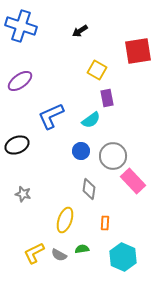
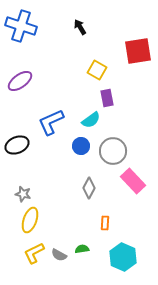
black arrow: moved 4 px up; rotated 91 degrees clockwise
blue L-shape: moved 6 px down
blue circle: moved 5 px up
gray circle: moved 5 px up
gray diamond: moved 1 px up; rotated 20 degrees clockwise
yellow ellipse: moved 35 px left
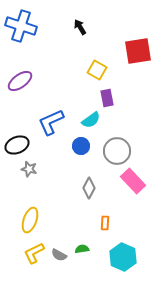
gray circle: moved 4 px right
gray star: moved 6 px right, 25 px up
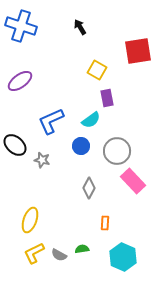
blue L-shape: moved 1 px up
black ellipse: moved 2 px left; rotated 65 degrees clockwise
gray star: moved 13 px right, 9 px up
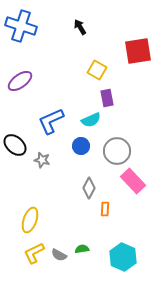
cyan semicircle: rotated 12 degrees clockwise
orange rectangle: moved 14 px up
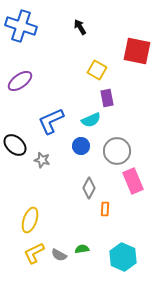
red square: moved 1 px left; rotated 20 degrees clockwise
pink rectangle: rotated 20 degrees clockwise
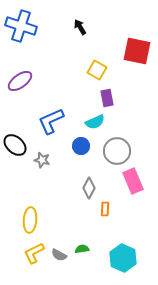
cyan semicircle: moved 4 px right, 2 px down
yellow ellipse: rotated 15 degrees counterclockwise
cyan hexagon: moved 1 px down
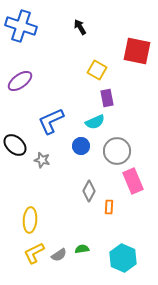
gray diamond: moved 3 px down
orange rectangle: moved 4 px right, 2 px up
gray semicircle: rotated 63 degrees counterclockwise
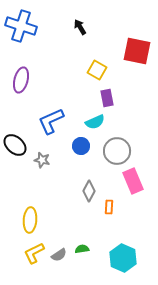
purple ellipse: moved 1 px right, 1 px up; rotated 40 degrees counterclockwise
